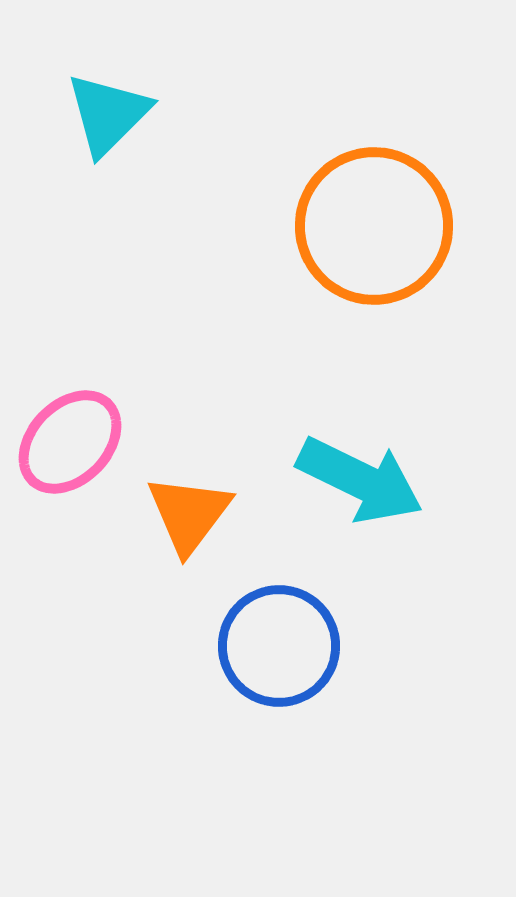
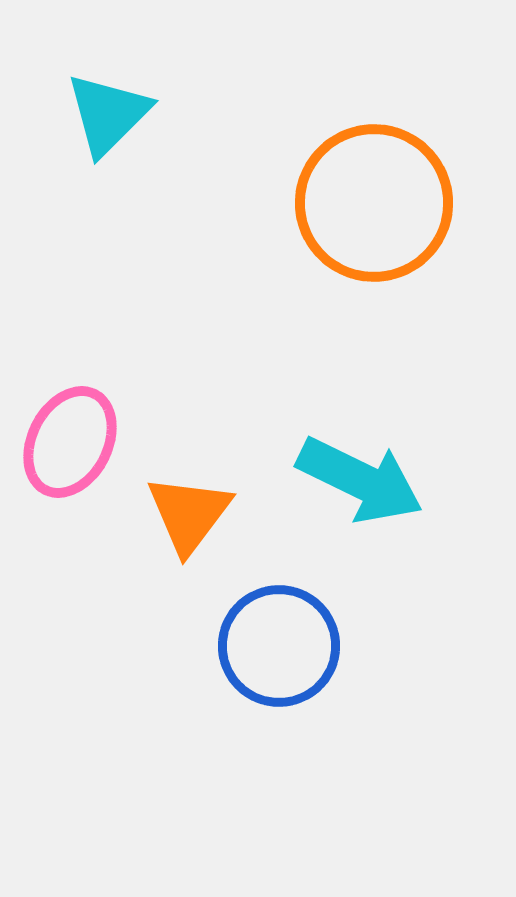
orange circle: moved 23 px up
pink ellipse: rotated 17 degrees counterclockwise
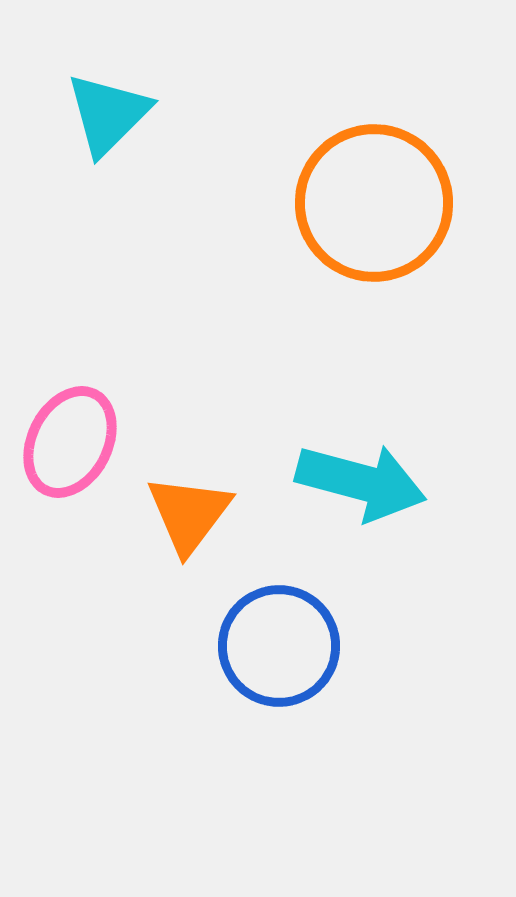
cyan arrow: moved 1 px right, 2 px down; rotated 11 degrees counterclockwise
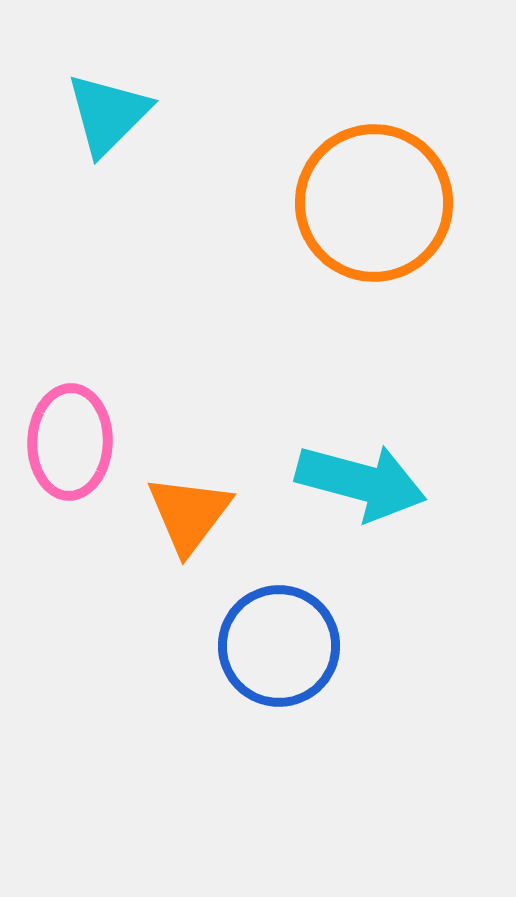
pink ellipse: rotated 25 degrees counterclockwise
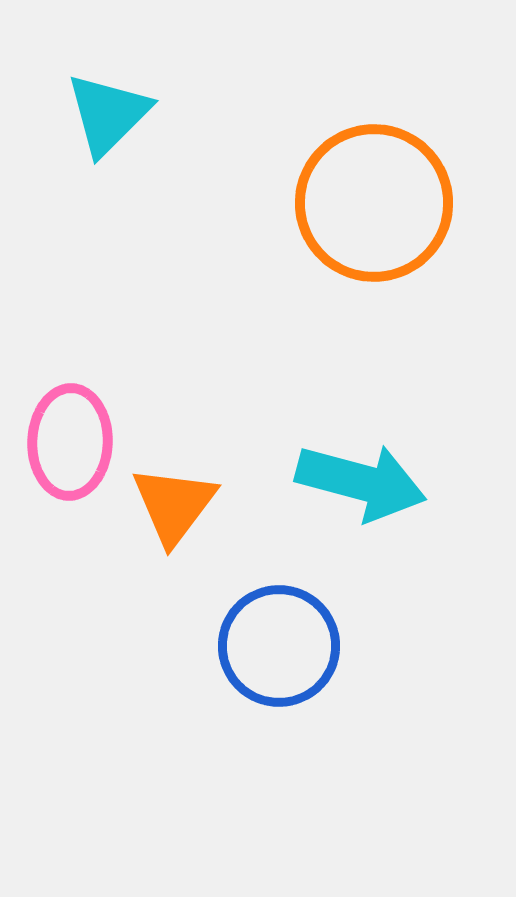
orange triangle: moved 15 px left, 9 px up
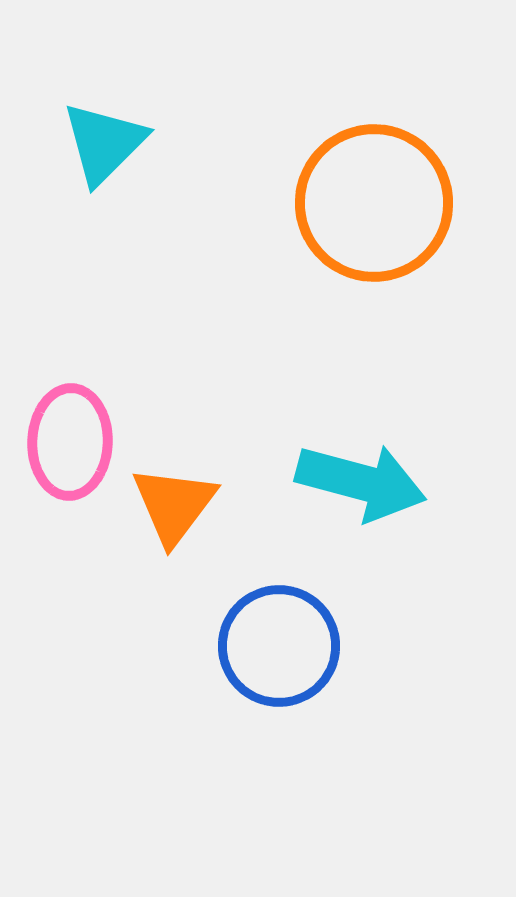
cyan triangle: moved 4 px left, 29 px down
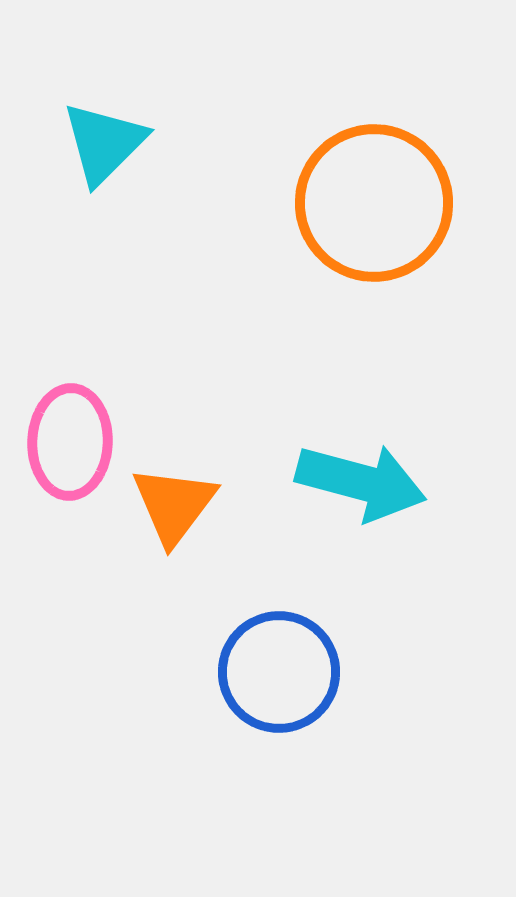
blue circle: moved 26 px down
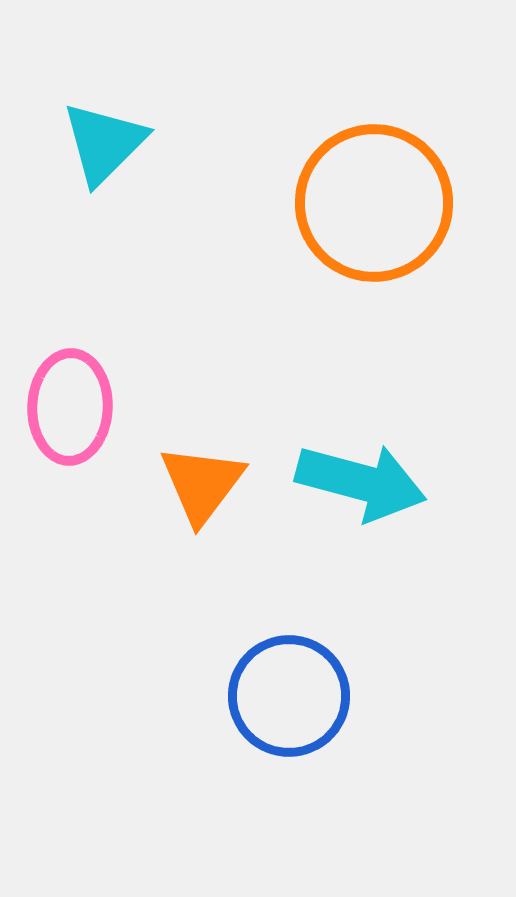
pink ellipse: moved 35 px up
orange triangle: moved 28 px right, 21 px up
blue circle: moved 10 px right, 24 px down
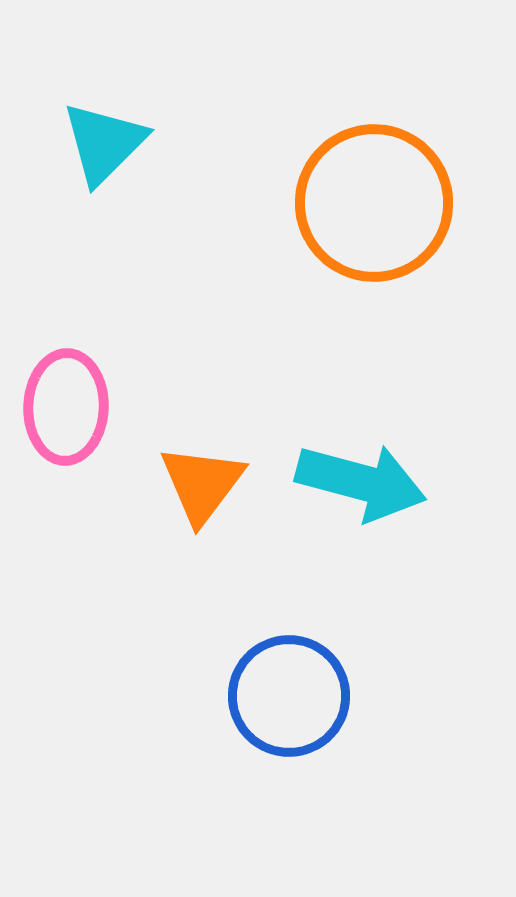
pink ellipse: moved 4 px left
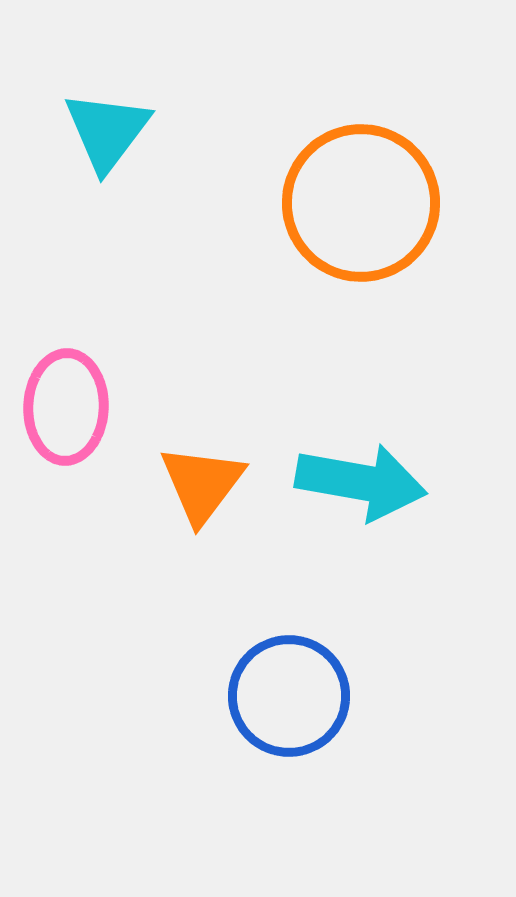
cyan triangle: moved 3 px right, 12 px up; rotated 8 degrees counterclockwise
orange circle: moved 13 px left
cyan arrow: rotated 5 degrees counterclockwise
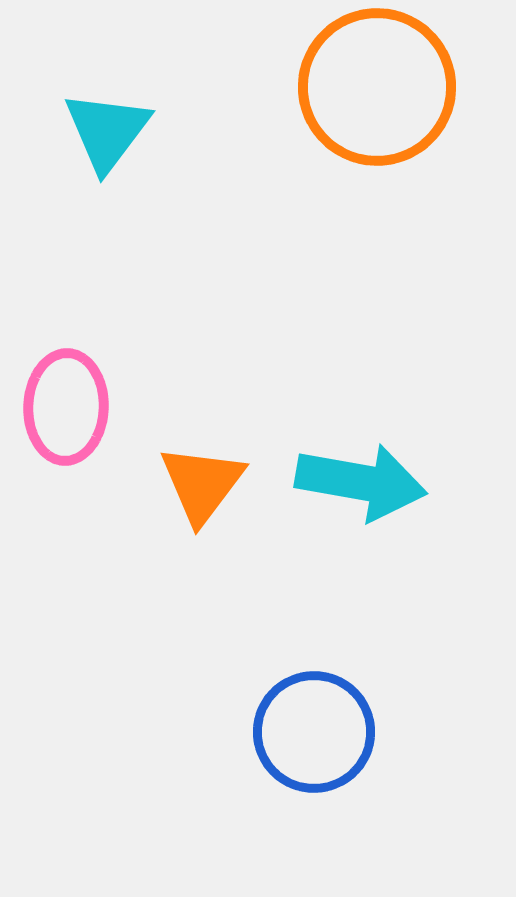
orange circle: moved 16 px right, 116 px up
blue circle: moved 25 px right, 36 px down
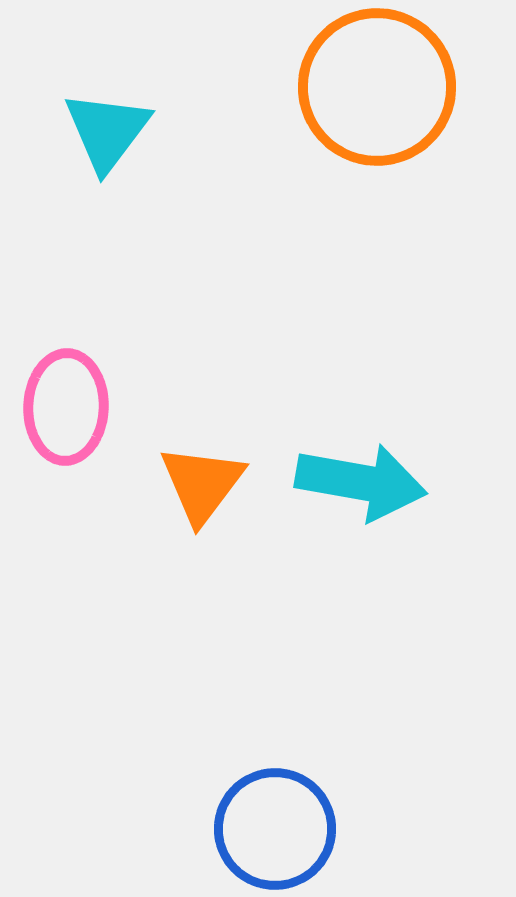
blue circle: moved 39 px left, 97 px down
